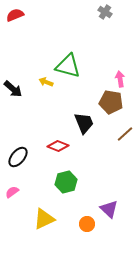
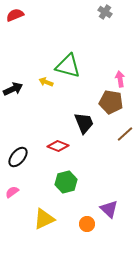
black arrow: rotated 66 degrees counterclockwise
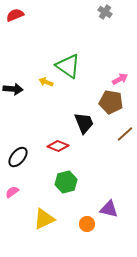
green triangle: rotated 20 degrees clockwise
pink arrow: rotated 70 degrees clockwise
black arrow: rotated 30 degrees clockwise
purple triangle: rotated 30 degrees counterclockwise
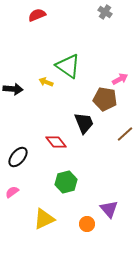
red semicircle: moved 22 px right
brown pentagon: moved 6 px left, 3 px up
red diamond: moved 2 px left, 4 px up; rotated 30 degrees clockwise
purple triangle: rotated 36 degrees clockwise
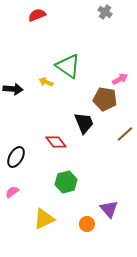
black ellipse: moved 2 px left; rotated 10 degrees counterclockwise
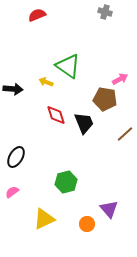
gray cross: rotated 16 degrees counterclockwise
red diamond: moved 27 px up; rotated 20 degrees clockwise
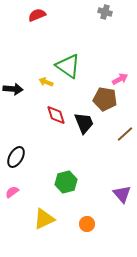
purple triangle: moved 13 px right, 15 px up
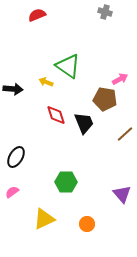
green hexagon: rotated 15 degrees clockwise
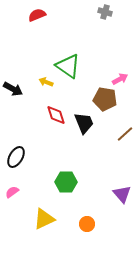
black arrow: rotated 24 degrees clockwise
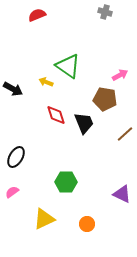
pink arrow: moved 4 px up
purple triangle: rotated 24 degrees counterclockwise
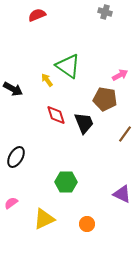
yellow arrow: moved 1 px right, 2 px up; rotated 32 degrees clockwise
brown line: rotated 12 degrees counterclockwise
pink semicircle: moved 1 px left, 11 px down
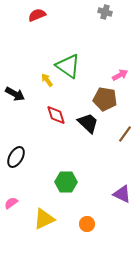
black arrow: moved 2 px right, 5 px down
black trapezoid: moved 4 px right; rotated 25 degrees counterclockwise
